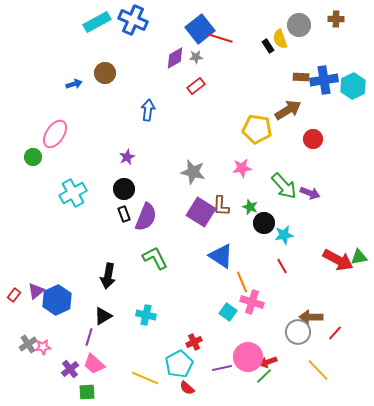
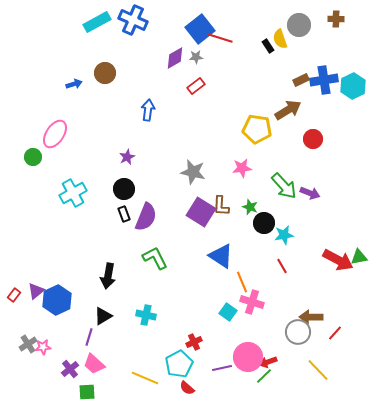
brown rectangle at (301, 77): moved 3 px down; rotated 28 degrees counterclockwise
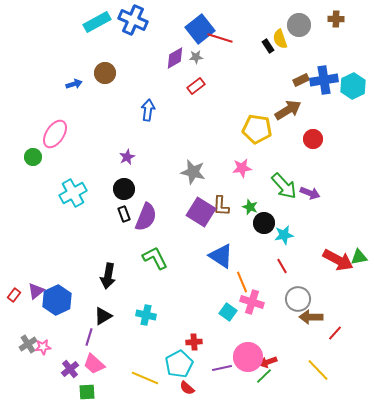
gray circle at (298, 332): moved 33 px up
red cross at (194, 342): rotated 21 degrees clockwise
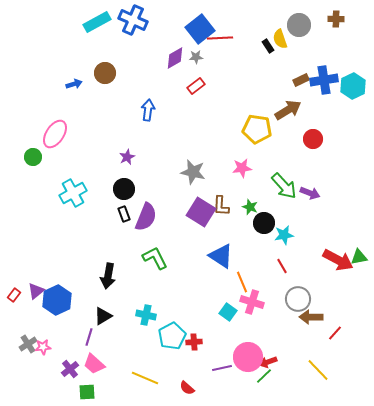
red line at (220, 38): rotated 20 degrees counterclockwise
cyan pentagon at (179, 364): moved 7 px left, 28 px up
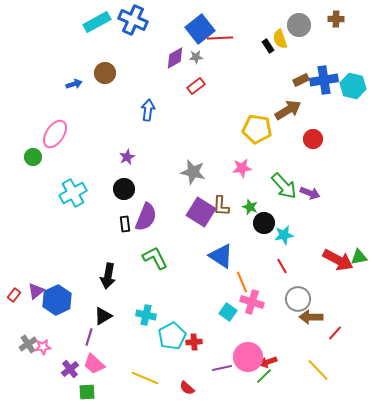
cyan hexagon at (353, 86): rotated 20 degrees counterclockwise
black rectangle at (124, 214): moved 1 px right, 10 px down; rotated 14 degrees clockwise
